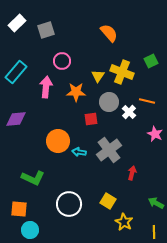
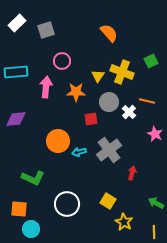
cyan rectangle: rotated 45 degrees clockwise
cyan arrow: rotated 24 degrees counterclockwise
white circle: moved 2 px left
cyan circle: moved 1 px right, 1 px up
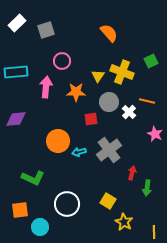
green arrow: moved 9 px left, 15 px up; rotated 112 degrees counterclockwise
orange square: moved 1 px right, 1 px down; rotated 12 degrees counterclockwise
cyan circle: moved 9 px right, 2 px up
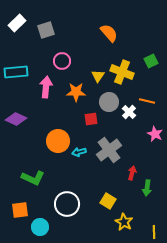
purple diamond: rotated 30 degrees clockwise
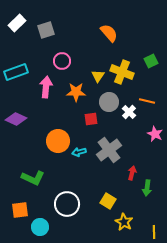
cyan rectangle: rotated 15 degrees counterclockwise
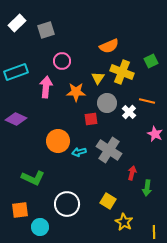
orange semicircle: moved 13 px down; rotated 108 degrees clockwise
yellow triangle: moved 2 px down
gray circle: moved 2 px left, 1 px down
gray cross: rotated 20 degrees counterclockwise
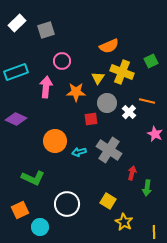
orange circle: moved 3 px left
orange square: rotated 18 degrees counterclockwise
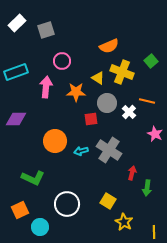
green square: rotated 16 degrees counterclockwise
yellow triangle: rotated 32 degrees counterclockwise
purple diamond: rotated 25 degrees counterclockwise
cyan arrow: moved 2 px right, 1 px up
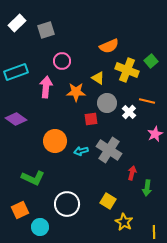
yellow cross: moved 5 px right, 2 px up
purple diamond: rotated 35 degrees clockwise
pink star: rotated 21 degrees clockwise
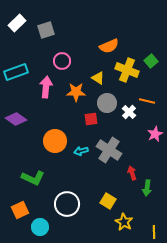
red arrow: rotated 32 degrees counterclockwise
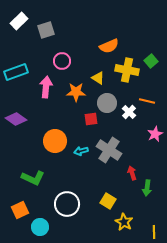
white rectangle: moved 2 px right, 2 px up
yellow cross: rotated 10 degrees counterclockwise
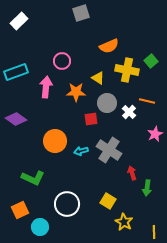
gray square: moved 35 px right, 17 px up
